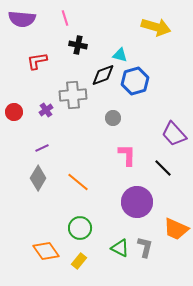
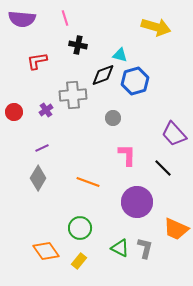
orange line: moved 10 px right; rotated 20 degrees counterclockwise
gray L-shape: moved 1 px down
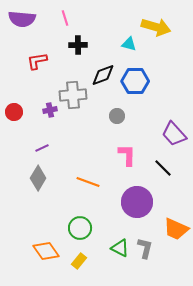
black cross: rotated 12 degrees counterclockwise
cyan triangle: moved 9 px right, 11 px up
blue hexagon: rotated 16 degrees clockwise
purple cross: moved 4 px right; rotated 24 degrees clockwise
gray circle: moved 4 px right, 2 px up
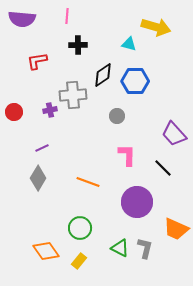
pink line: moved 2 px right, 2 px up; rotated 21 degrees clockwise
black diamond: rotated 15 degrees counterclockwise
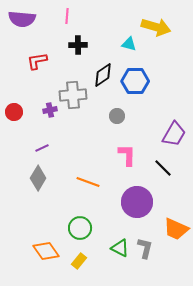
purple trapezoid: rotated 108 degrees counterclockwise
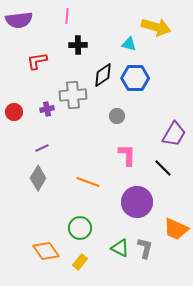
purple semicircle: moved 3 px left, 1 px down; rotated 12 degrees counterclockwise
blue hexagon: moved 3 px up
purple cross: moved 3 px left, 1 px up
yellow rectangle: moved 1 px right, 1 px down
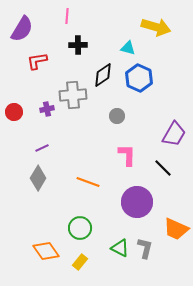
purple semicircle: moved 3 px right, 9 px down; rotated 52 degrees counterclockwise
cyan triangle: moved 1 px left, 4 px down
blue hexagon: moved 4 px right; rotated 24 degrees clockwise
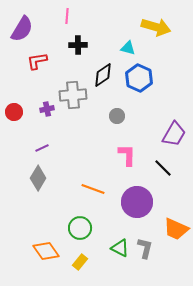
orange line: moved 5 px right, 7 px down
